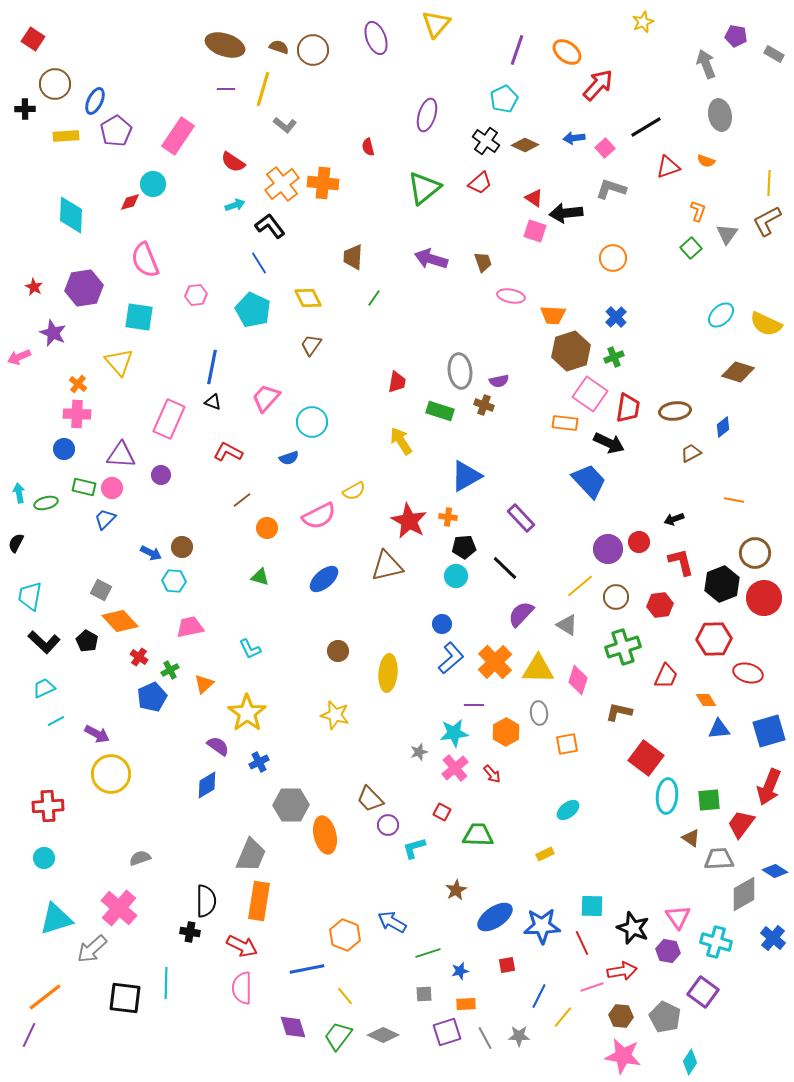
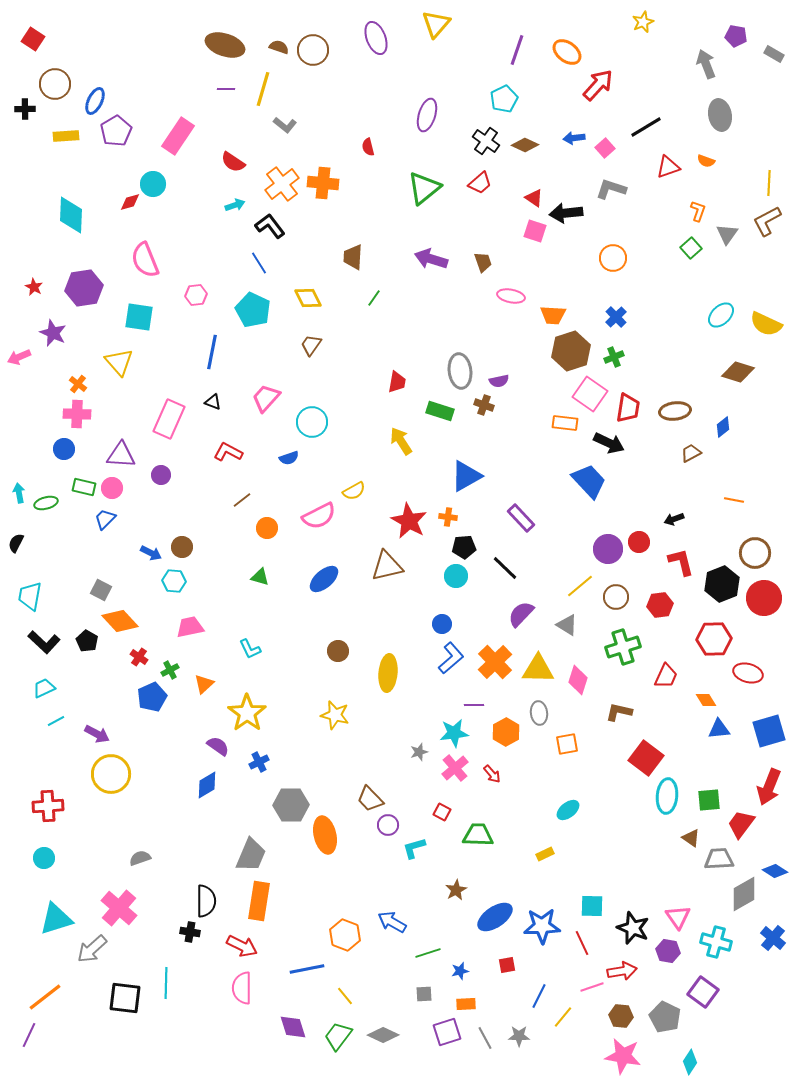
blue line at (212, 367): moved 15 px up
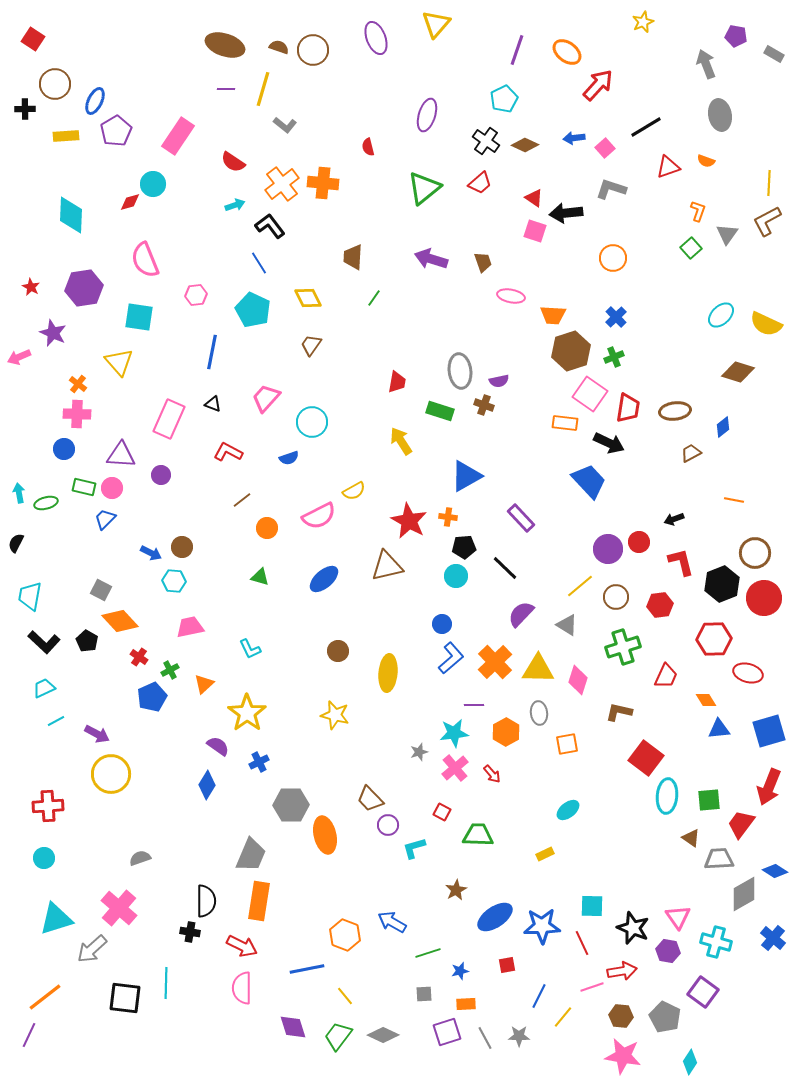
red star at (34, 287): moved 3 px left
black triangle at (213, 402): moved 2 px down
blue diamond at (207, 785): rotated 28 degrees counterclockwise
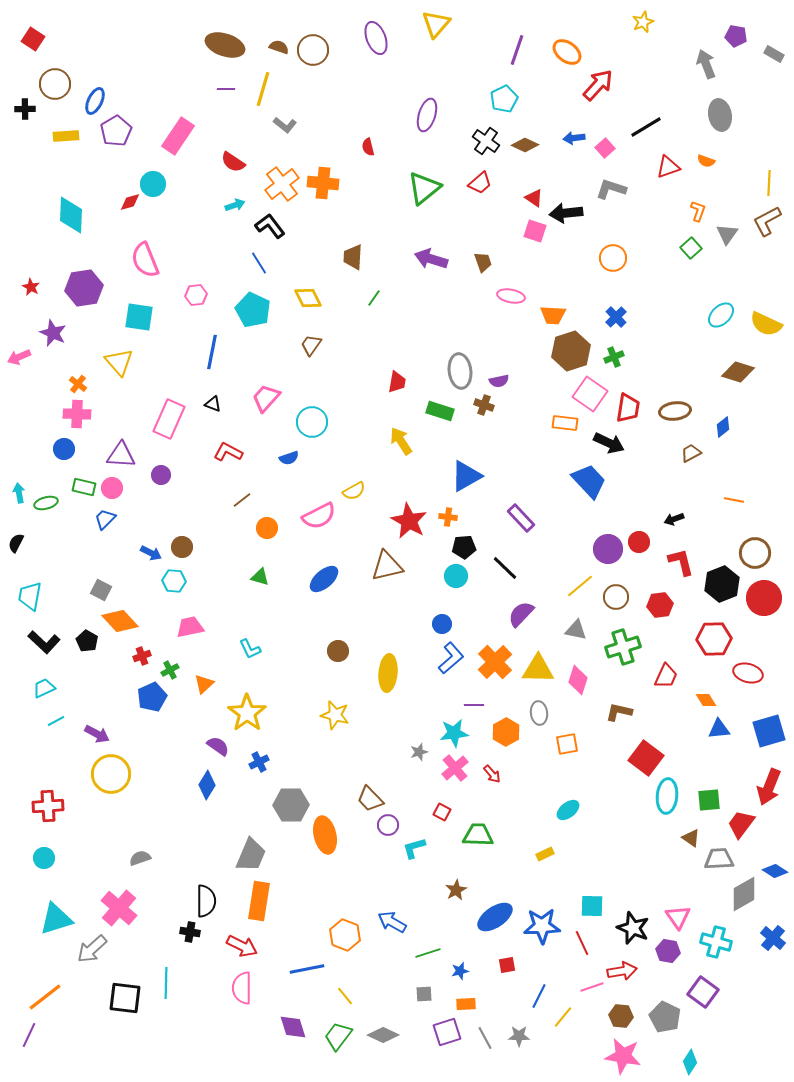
gray triangle at (567, 625): moved 9 px right, 5 px down; rotated 20 degrees counterclockwise
red cross at (139, 657): moved 3 px right, 1 px up; rotated 36 degrees clockwise
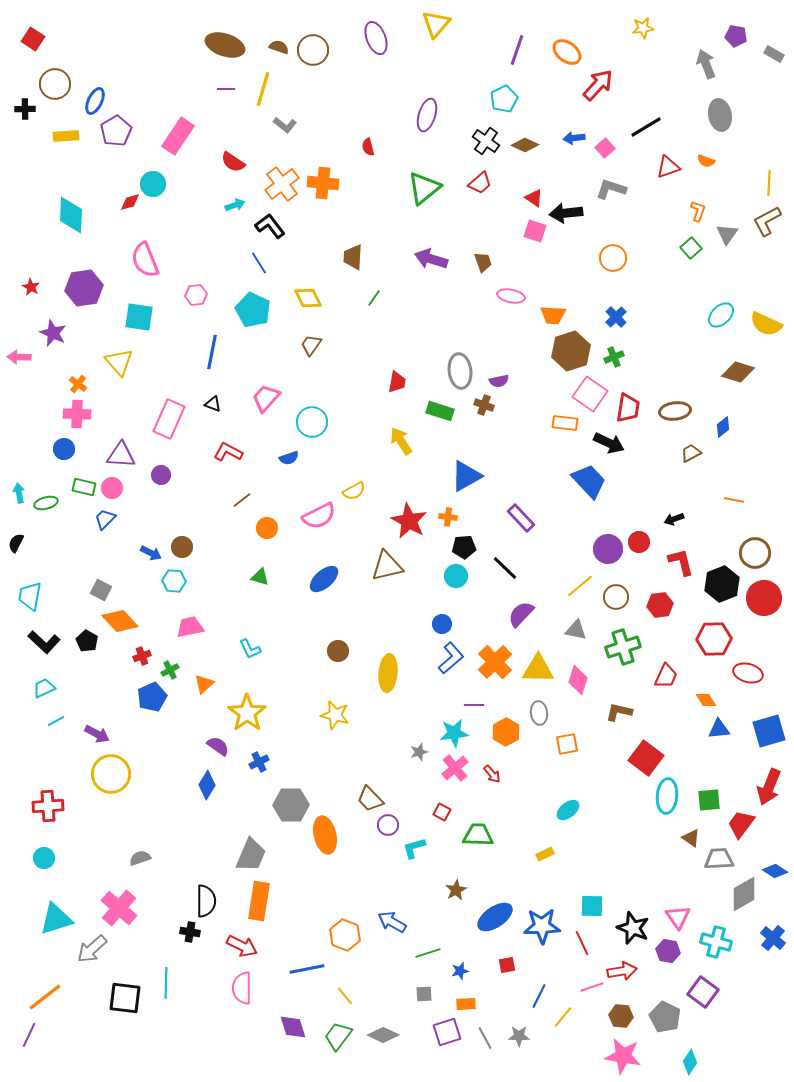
yellow star at (643, 22): moved 6 px down; rotated 15 degrees clockwise
pink arrow at (19, 357): rotated 25 degrees clockwise
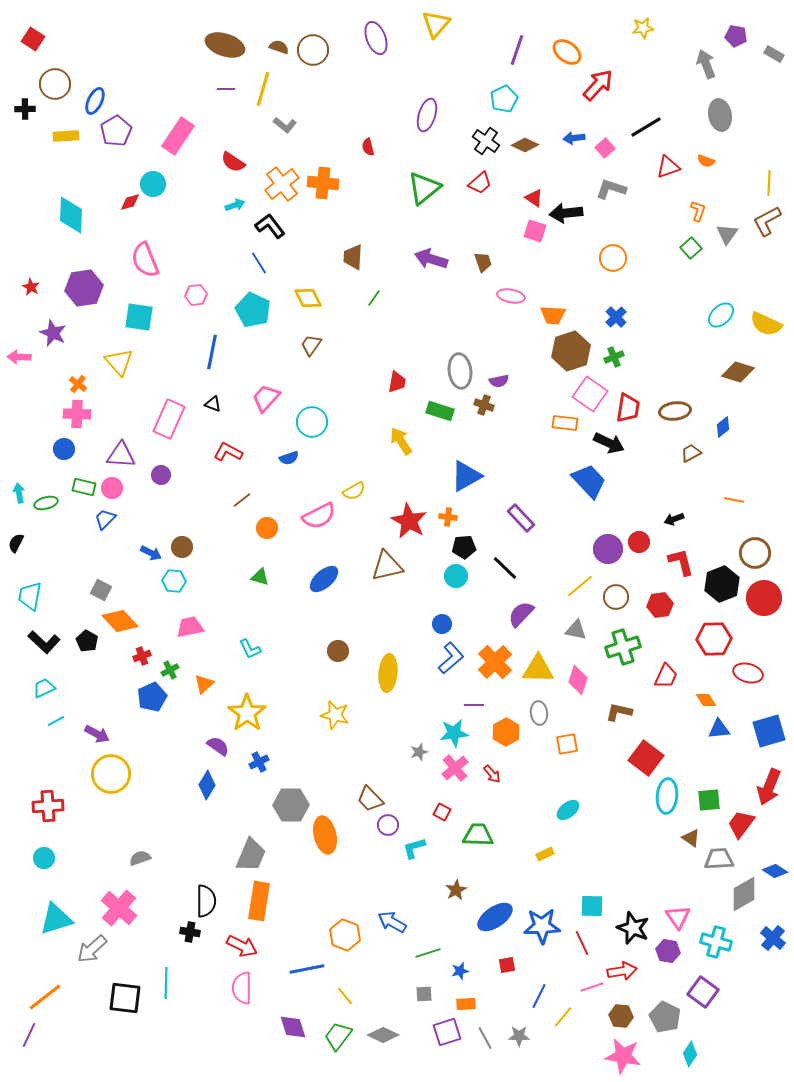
cyan diamond at (690, 1062): moved 8 px up
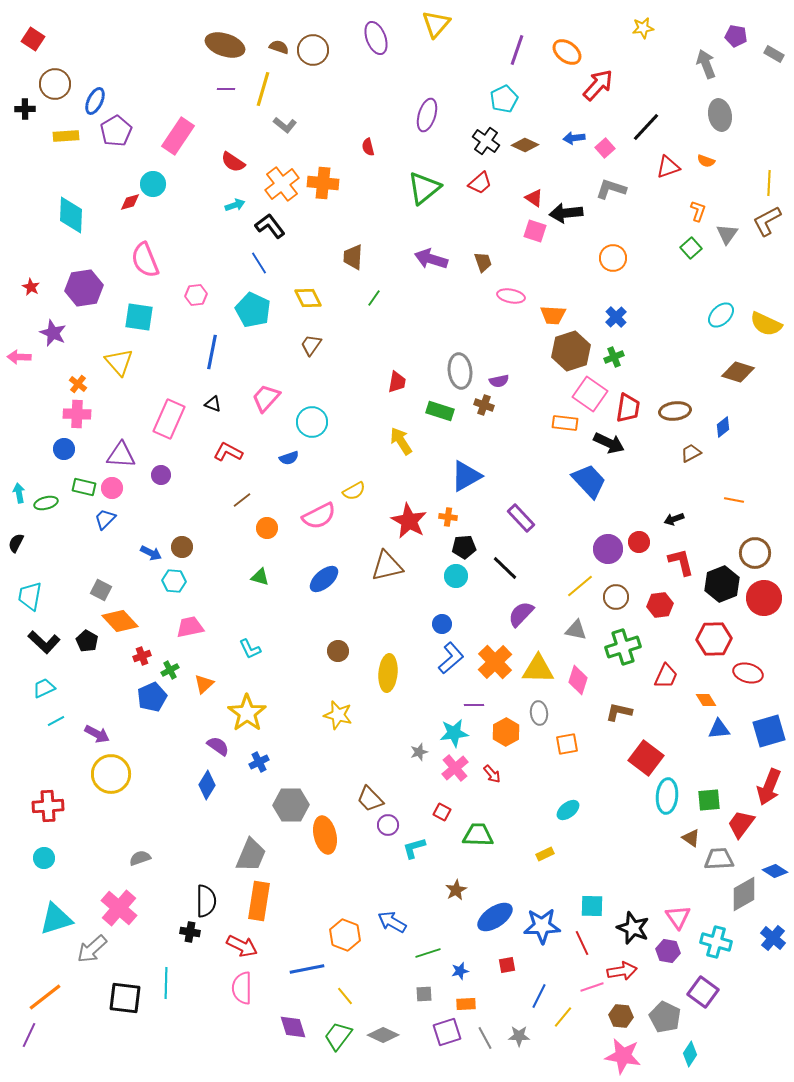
black line at (646, 127): rotated 16 degrees counterclockwise
yellow star at (335, 715): moved 3 px right
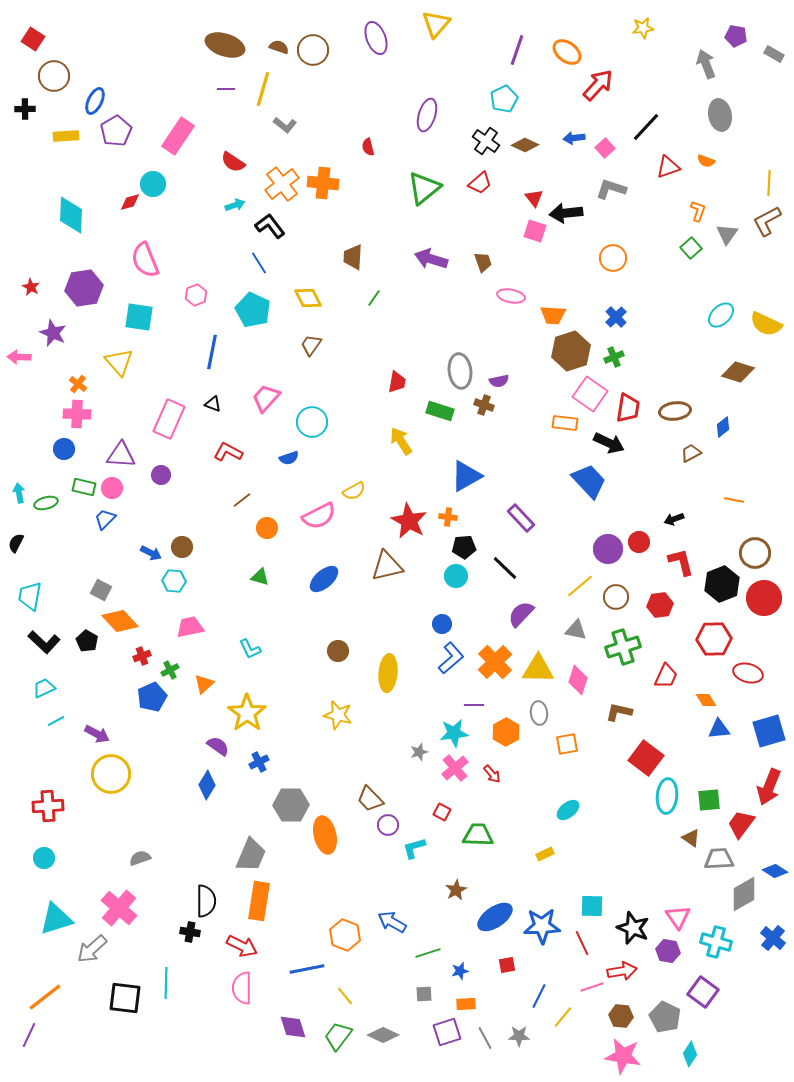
brown circle at (55, 84): moved 1 px left, 8 px up
red triangle at (534, 198): rotated 18 degrees clockwise
pink hexagon at (196, 295): rotated 15 degrees counterclockwise
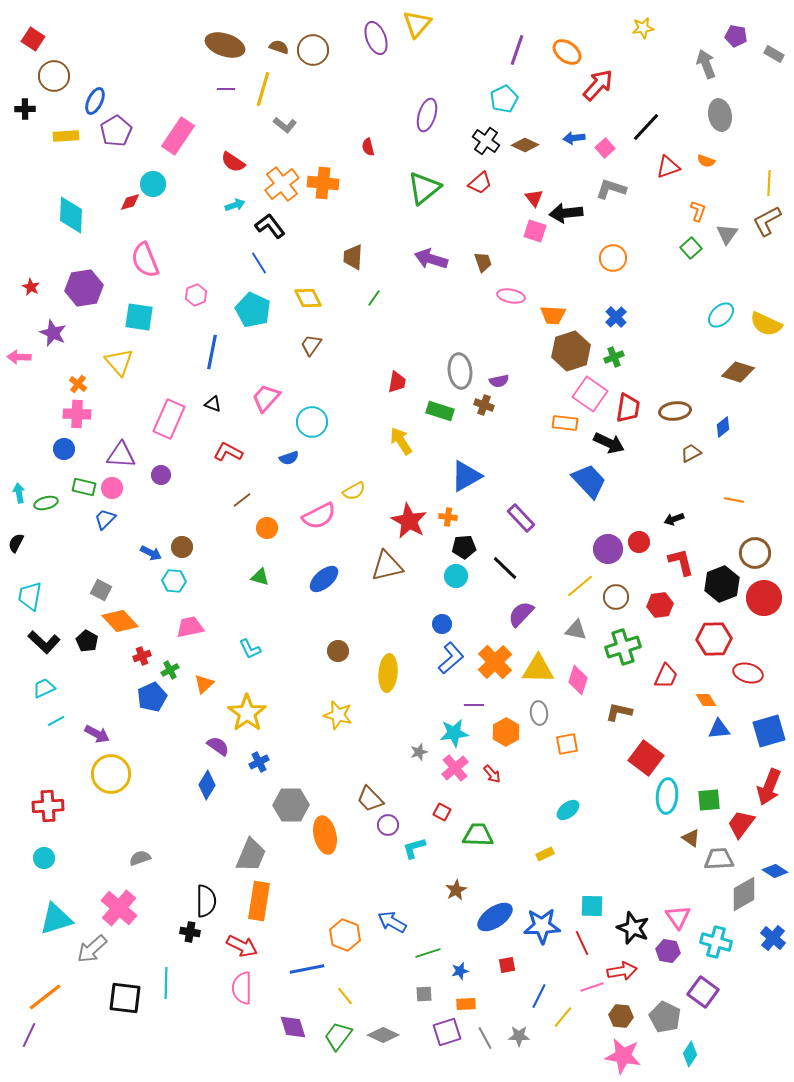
yellow triangle at (436, 24): moved 19 px left
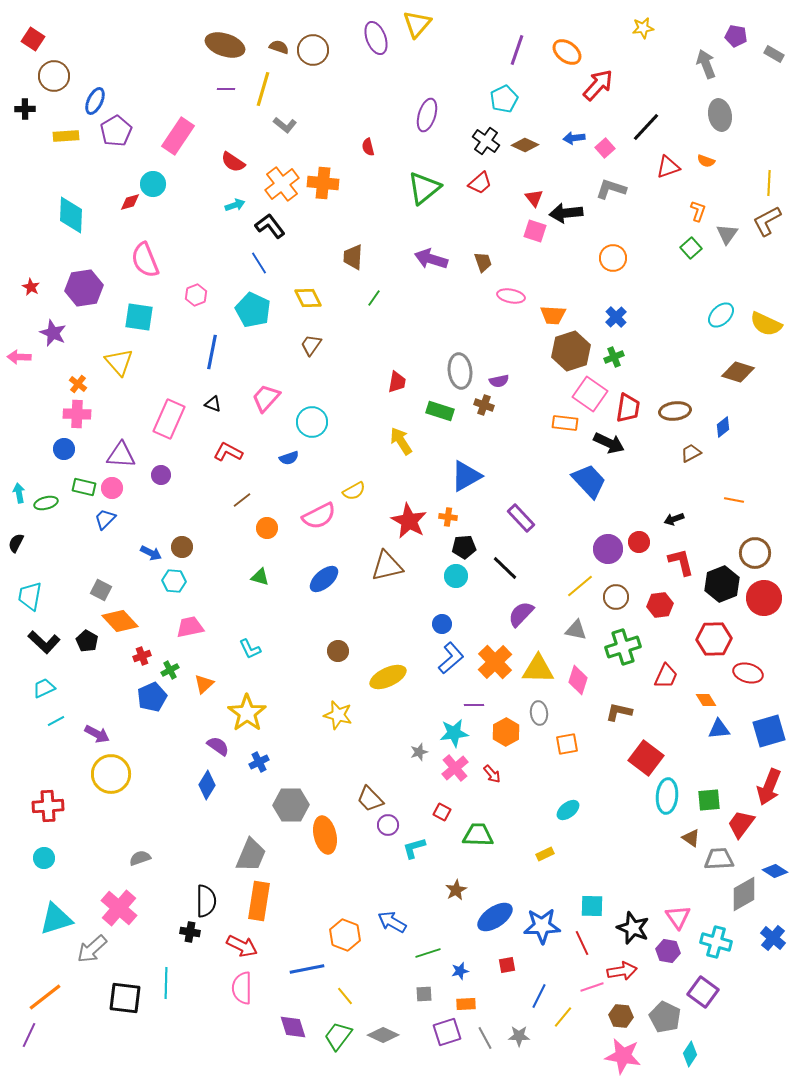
yellow ellipse at (388, 673): moved 4 px down; rotated 60 degrees clockwise
